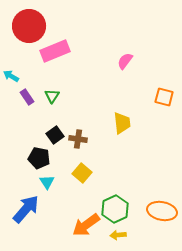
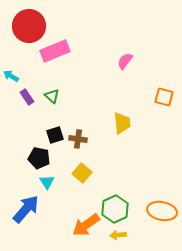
green triangle: rotated 21 degrees counterclockwise
black square: rotated 18 degrees clockwise
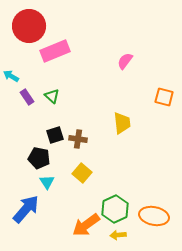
orange ellipse: moved 8 px left, 5 px down
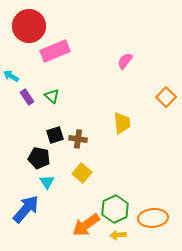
orange square: moved 2 px right; rotated 30 degrees clockwise
orange ellipse: moved 1 px left, 2 px down; rotated 16 degrees counterclockwise
